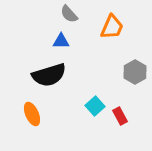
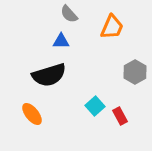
orange ellipse: rotated 15 degrees counterclockwise
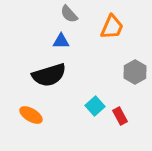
orange ellipse: moved 1 px left, 1 px down; rotated 20 degrees counterclockwise
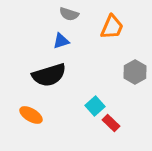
gray semicircle: rotated 30 degrees counterclockwise
blue triangle: rotated 18 degrees counterclockwise
red rectangle: moved 9 px left, 7 px down; rotated 18 degrees counterclockwise
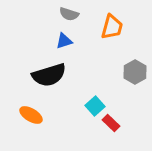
orange trapezoid: rotated 8 degrees counterclockwise
blue triangle: moved 3 px right
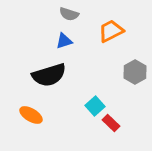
orange trapezoid: moved 1 px left, 4 px down; rotated 132 degrees counterclockwise
